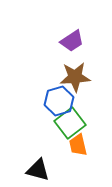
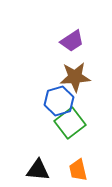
orange trapezoid: moved 25 px down
black triangle: rotated 10 degrees counterclockwise
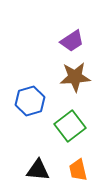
blue hexagon: moved 29 px left
green square: moved 3 px down
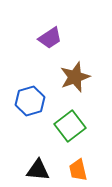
purple trapezoid: moved 22 px left, 3 px up
brown star: rotated 16 degrees counterclockwise
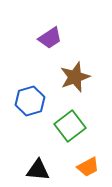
orange trapezoid: moved 10 px right, 3 px up; rotated 105 degrees counterclockwise
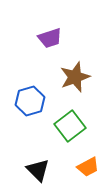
purple trapezoid: rotated 15 degrees clockwise
black triangle: rotated 40 degrees clockwise
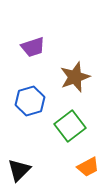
purple trapezoid: moved 17 px left, 9 px down
black triangle: moved 19 px left; rotated 30 degrees clockwise
